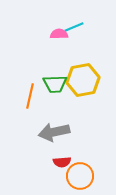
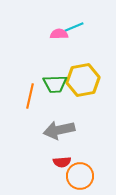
gray arrow: moved 5 px right, 2 px up
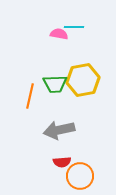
cyan line: rotated 24 degrees clockwise
pink semicircle: rotated 12 degrees clockwise
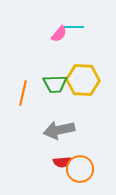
pink semicircle: rotated 120 degrees clockwise
yellow hexagon: rotated 12 degrees clockwise
orange line: moved 7 px left, 3 px up
orange circle: moved 7 px up
